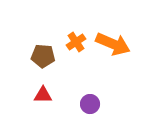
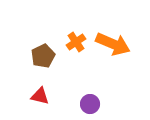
brown pentagon: rotated 30 degrees counterclockwise
red triangle: moved 3 px left, 1 px down; rotated 12 degrees clockwise
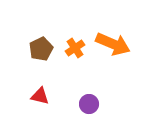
orange cross: moved 1 px left, 6 px down
brown pentagon: moved 2 px left, 7 px up
purple circle: moved 1 px left
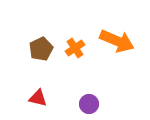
orange arrow: moved 4 px right, 3 px up
red triangle: moved 2 px left, 2 px down
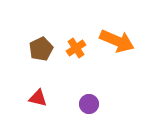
orange cross: moved 1 px right
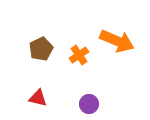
orange cross: moved 3 px right, 7 px down
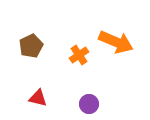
orange arrow: moved 1 px left, 1 px down
brown pentagon: moved 10 px left, 3 px up
